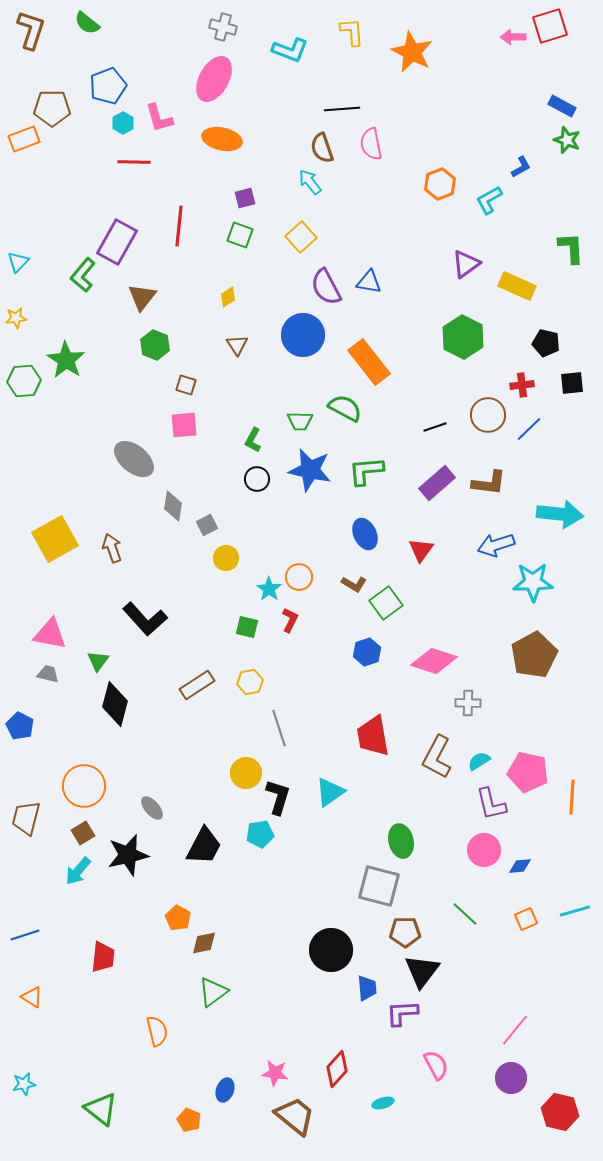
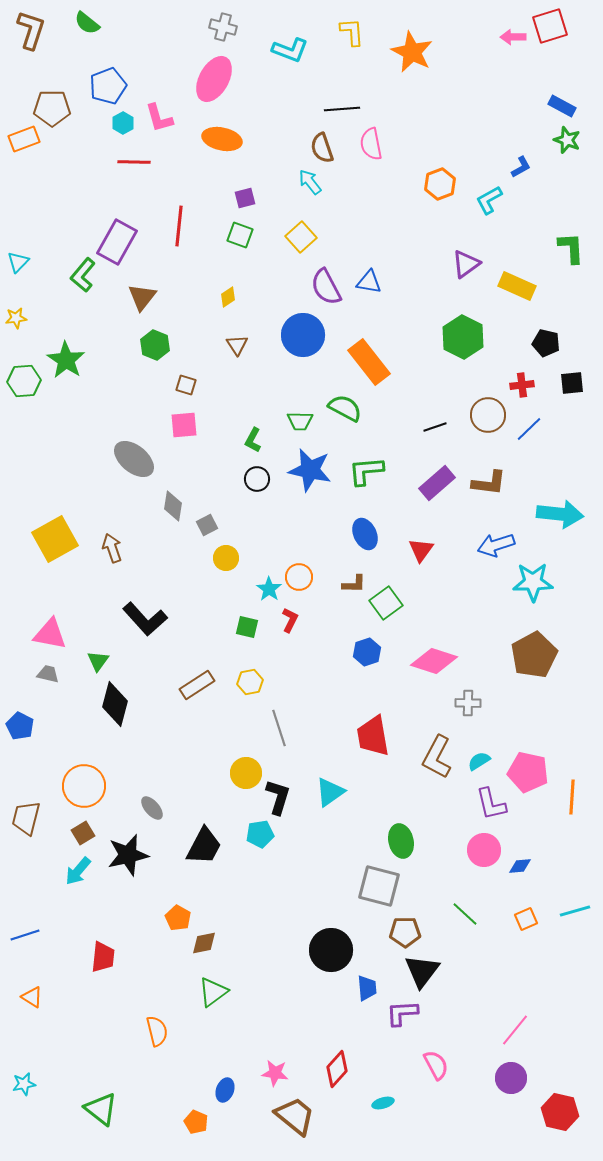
brown L-shape at (354, 584): rotated 30 degrees counterclockwise
orange pentagon at (189, 1120): moved 7 px right, 2 px down
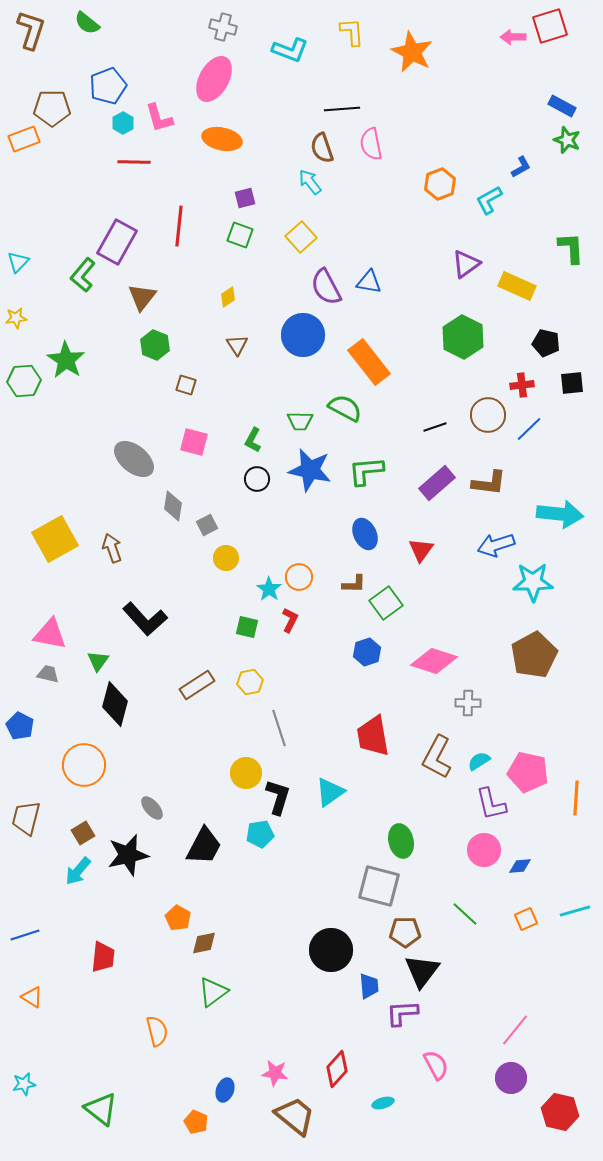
pink square at (184, 425): moved 10 px right, 17 px down; rotated 20 degrees clockwise
orange circle at (84, 786): moved 21 px up
orange line at (572, 797): moved 4 px right, 1 px down
blue trapezoid at (367, 988): moved 2 px right, 2 px up
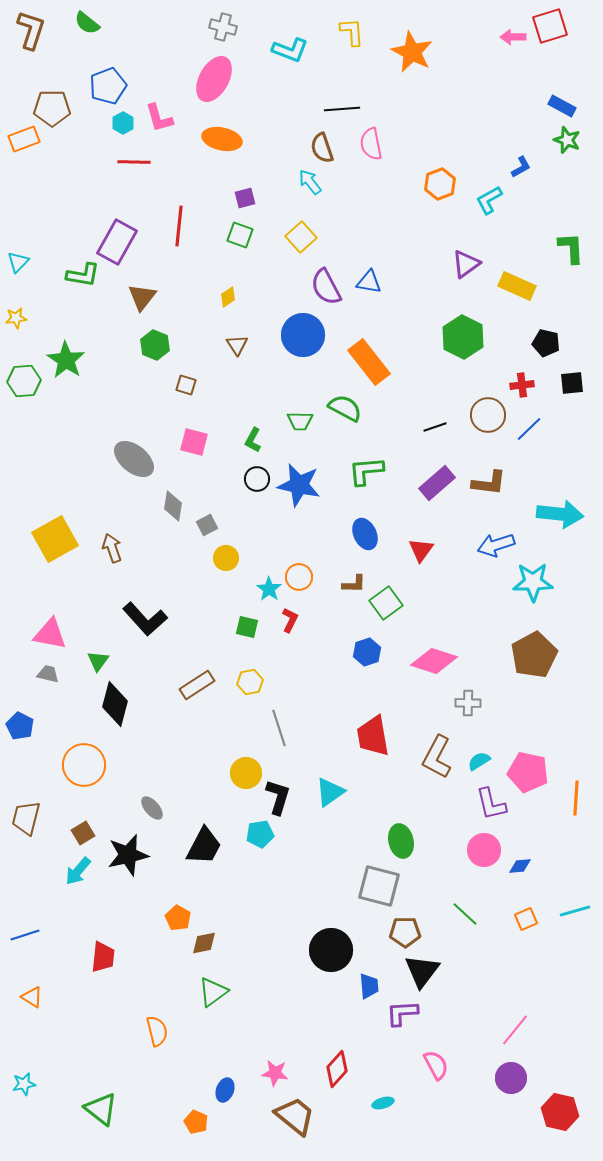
green L-shape at (83, 275): rotated 120 degrees counterclockwise
blue star at (310, 470): moved 11 px left, 15 px down
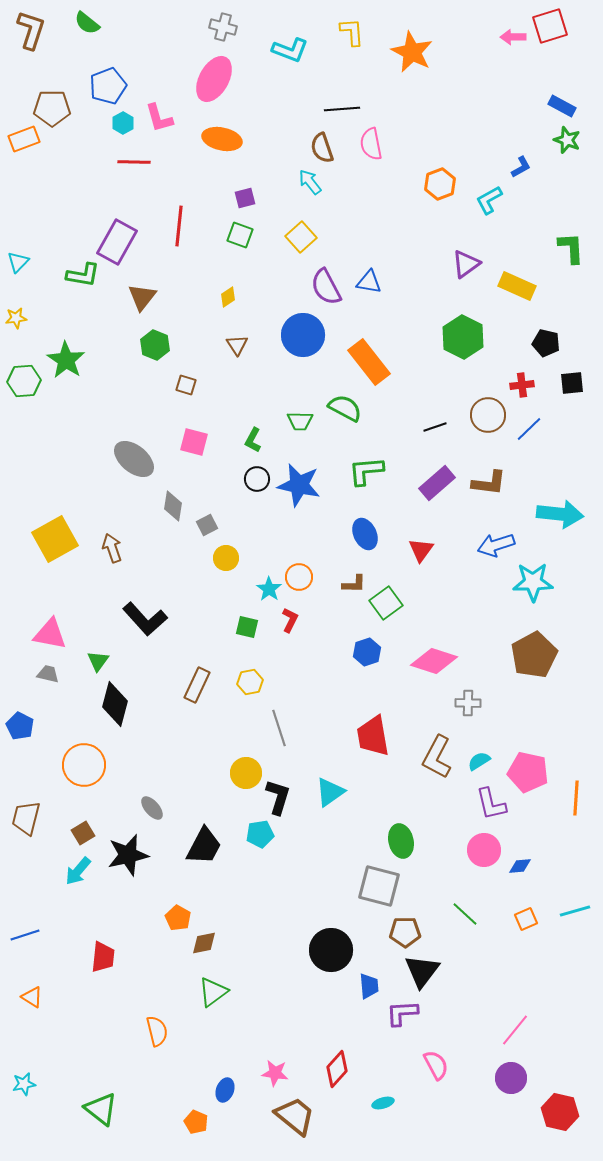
brown rectangle at (197, 685): rotated 32 degrees counterclockwise
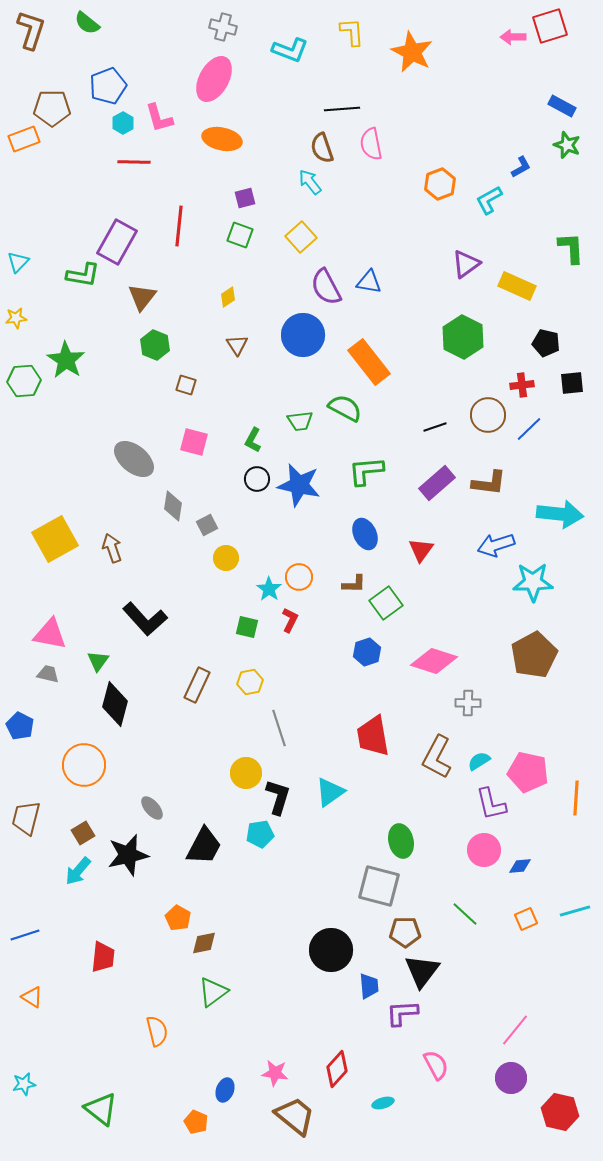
green star at (567, 140): moved 5 px down
green trapezoid at (300, 421): rotated 8 degrees counterclockwise
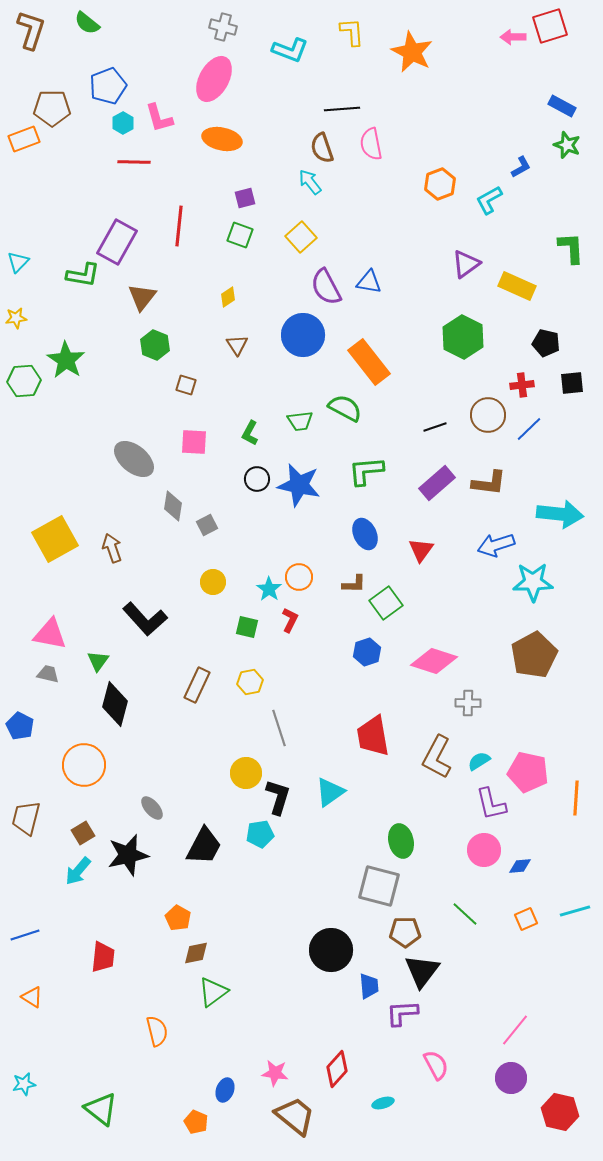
green L-shape at (253, 440): moved 3 px left, 7 px up
pink square at (194, 442): rotated 12 degrees counterclockwise
yellow circle at (226, 558): moved 13 px left, 24 px down
brown diamond at (204, 943): moved 8 px left, 10 px down
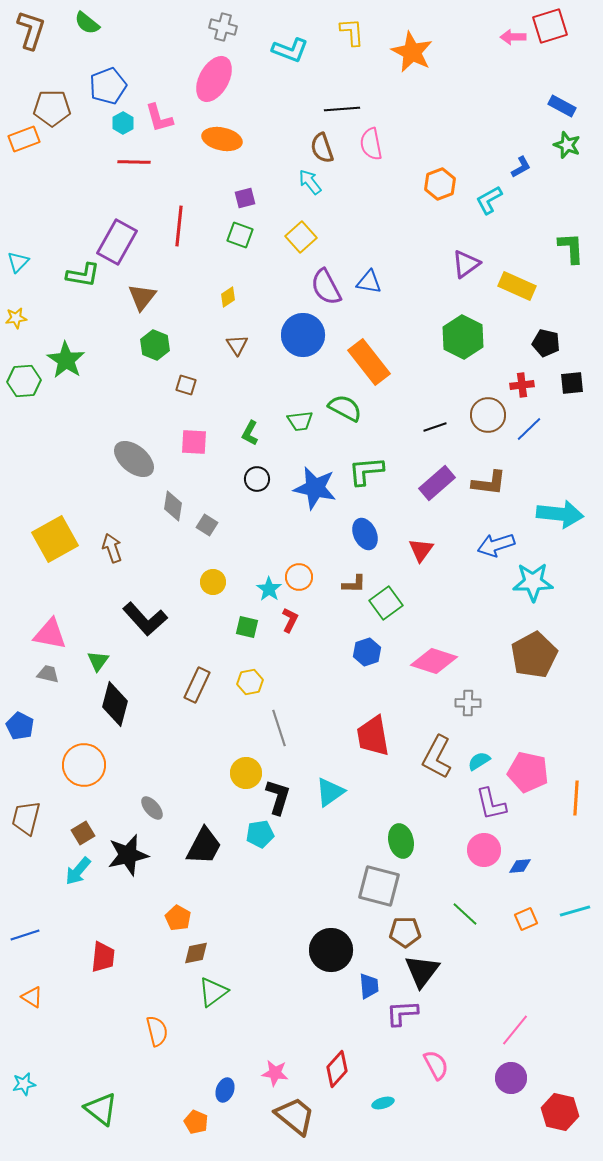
blue star at (299, 485): moved 16 px right, 3 px down
gray square at (207, 525): rotated 30 degrees counterclockwise
